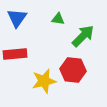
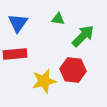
blue triangle: moved 1 px right, 5 px down
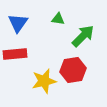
red hexagon: rotated 15 degrees counterclockwise
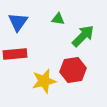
blue triangle: moved 1 px up
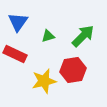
green triangle: moved 10 px left, 17 px down; rotated 24 degrees counterclockwise
red rectangle: rotated 30 degrees clockwise
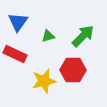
red hexagon: rotated 10 degrees clockwise
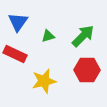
red hexagon: moved 14 px right
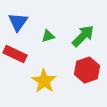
red hexagon: rotated 20 degrees counterclockwise
yellow star: rotated 25 degrees counterclockwise
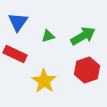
green arrow: rotated 15 degrees clockwise
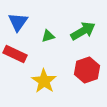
green arrow: moved 5 px up
